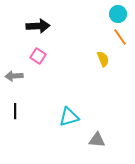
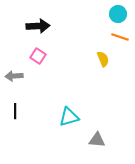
orange line: rotated 36 degrees counterclockwise
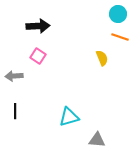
yellow semicircle: moved 1 px left, 1 px up
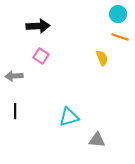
pink square: moved 3 px right
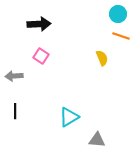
black arrow: moved 1 px right, 2 px up
orange line: moved 1 px right, 1 px up
cyan triangle: rotated 15 degrees counterclockwise
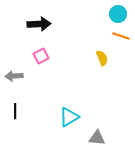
pink square: rotated 28 degrees clockwise
gray triangle: moved 2 px up
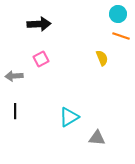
pink square: moved 3 px down
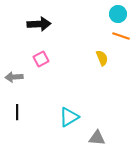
gray arrow: moved 1 px down
black line: moved 2 px right, 1 px down
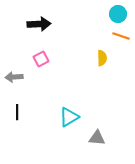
yellow semicircle: rotated 21 degrees clockwise
